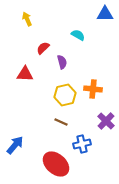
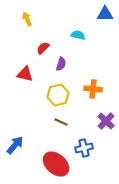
cyan semicircle: rotated 16 degrees counterclockwise
purple semicircle: moved 1 px left, 2 px down; rotated 32 degrees clockwise
red triangle: rotated 12 degrees clockwise
yellow hexagon: moved 7 px left
blue cross: moved 2 px right, 4 px down
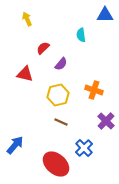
blue triangle: moved 1 px down
cyan semicircle: moved 3 px right; rotated 112 degrees counterclockwise
purple semicircle: rotated 24 degrees clockwise
orange cross: moved 1 px right, 1 px down; rotated 12 degrees clockwise
blue cross: rotated 30 degrees counterclockwise
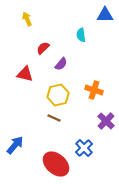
brown line: moved 7 px left, 4 px up
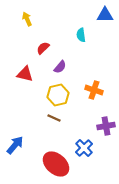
purple semicircle: moved 1 px left, 3 px down
purple cross: moved 5 px down; rotated 36 degrees clockwise
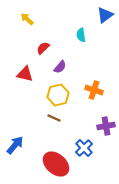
blue triangle: rotated 36 degrees counterclockwise
yellow arrow: rotated 24 degrees counterclockwise
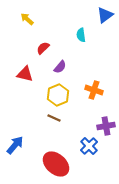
yellow hexagon: rotated 10 degrees counterclockwise
blue cross: moved 5 px right, 2 px up
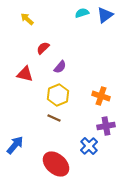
cyan semicircle: moved 1 px right, 22 px up; rotated 80 degrees clockwise
orange cross: moved 7 px right, 6 px down
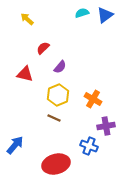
orange cross: moved 8 px left, 3 px down; rotated 12 degrees clockwise
blue cross: rotated 24 degrees counterclockwise
red ellipse: rotated 56 degrees counterclockwise
